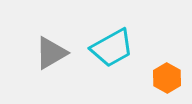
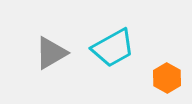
cyan trapezoid: moved 1 px right
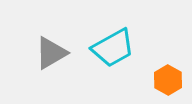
orange hexagon: moved 1 px right, 2 px down
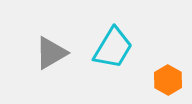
cyan trapezoid: rotated 30 degrees counterclockwise
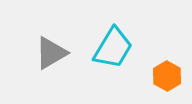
orange hexagon: moved 1 px left, 4 px up
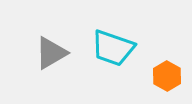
cyan trapezoid: rotated 78 degrees clockwise
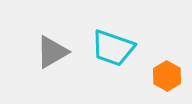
gray triangle: moved 1 px right, 1 px up
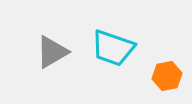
orange hexagon: rotated 20 degrees clockwise
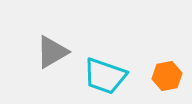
cyan trapezoid: moved 8 px left, 28 px down
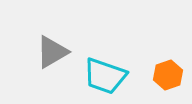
orange hexagon: moved 1 px right, 1 px up; rotated 8 degrees counterclockwise
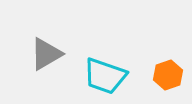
gray triangle: moved 6 px left, 2 px down
